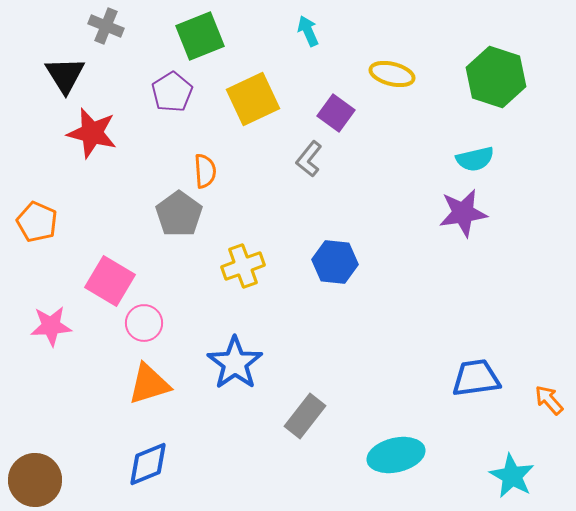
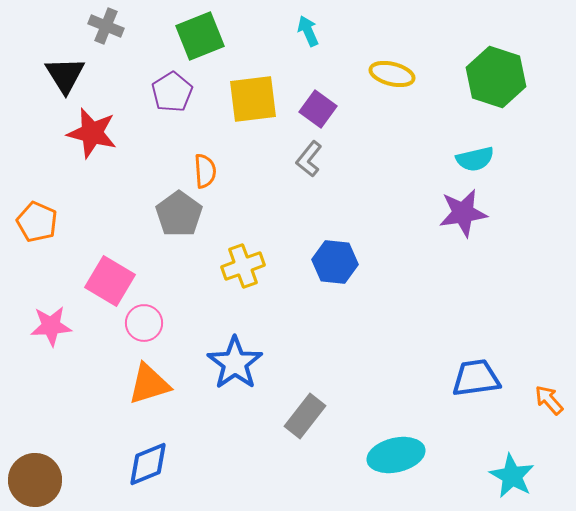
yellow square: rotated 18 degrees clockwise
purple square: moved 18 px left, 4 px up
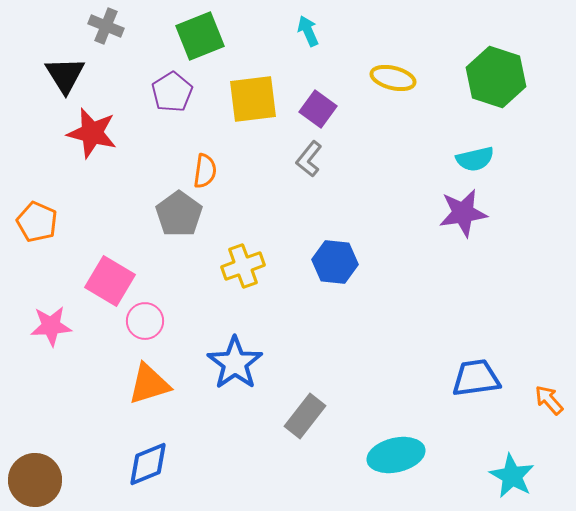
yellow ellipse: moved 1 px right, 4 px down
orange semicircle: rotated 12 degrees clockwise
pink circle: moved 1 px right, 2 px up
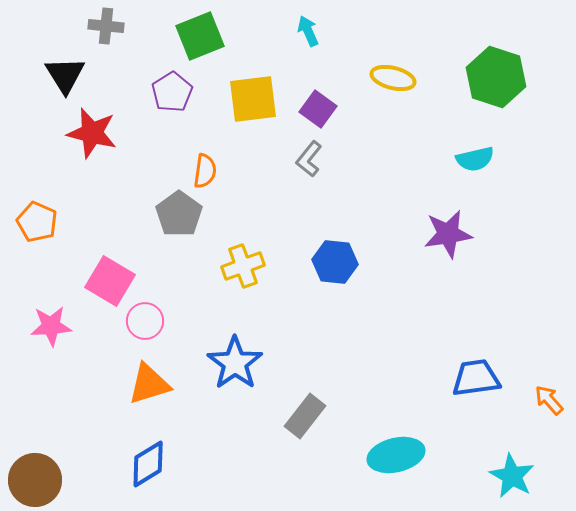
gray cross: rotated 16 degrees counterclockwise
purple star: moved 15 px left, 21 px down
blue diamond: rotated 9 degrees counterclockwise
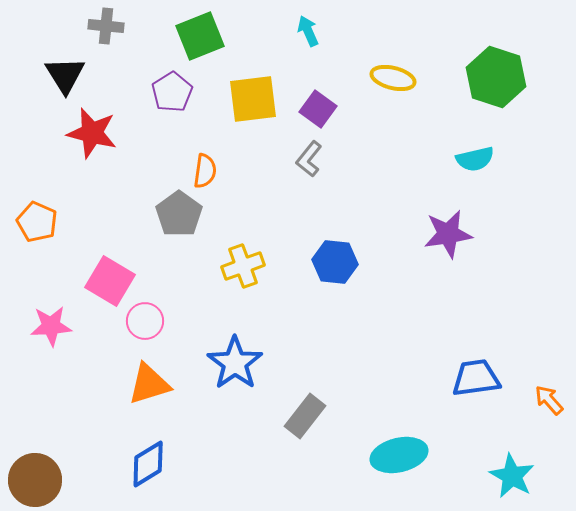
cyan ellipse: moved 3 px right
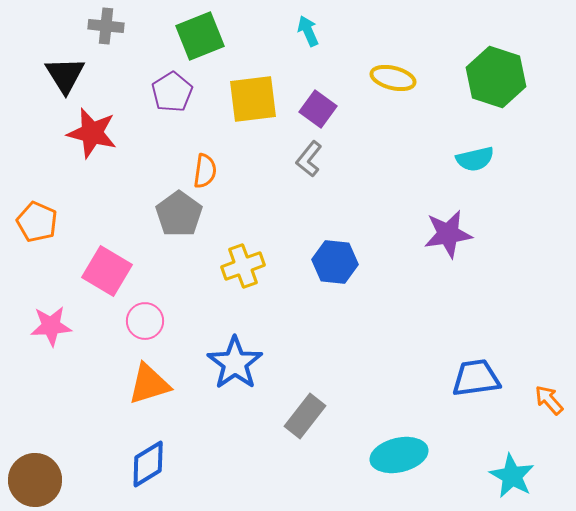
pink square: moved 3 px left, 10 px up
